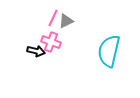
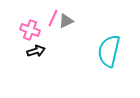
pink cross: moved 21 px left, 12 px up
black arrow: rotated 30 degrees counterclockwise
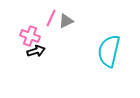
pink line: moved 2 px left
pink cross: moved 6 px down
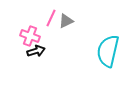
cyan semicircle: moved 1 px left
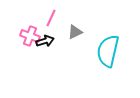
gray triangle: moved 9 px right, 11 px down
black arrow: moved 9 px right, 10 px up
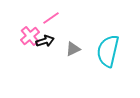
pink line: rotated 30 degrees clockwise
gray triangle: moved 2 px left, 17 px down
pink cross: rotated 30 degrees clockwise
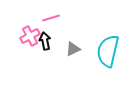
pink line: rotated 18 degrees clockwise
pink cross: rotated 12 degrees clockwise
black arrow: rotated 84 degrees counterclockwise
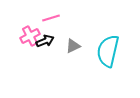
black arrow: rotated 78 degrees clockwise
gray triangle: moved 3 px up
